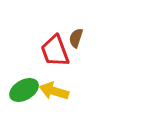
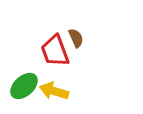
brown semicircle: rotated 138 degrees clockwise
green ellipse: moved 4 px up; rotated 12 degrees counterclockwise
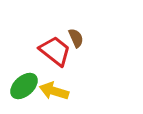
red trapezoid: rotated 148 degrees clockwise
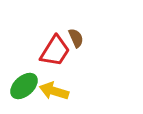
red trapezoid: rotated 84 degrees clockwise
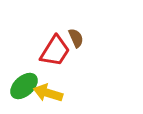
yellow arrow: moved 6 px left, 2 px down
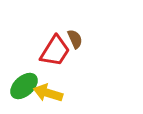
brown semicircle: moved 1 px left, 1 px down
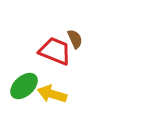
red trapezoid: rotated 100 degrees counterclockwise
yellow arrow: moved 4 px right, 1 px down
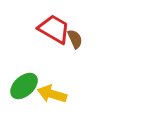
red trapezoid: moved 1 px left, 22 px up; rotated 8 degrees clockwise
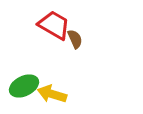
red trapezoid: moved 4 px up
green ellipse: rotated 16 degrees clockwise
